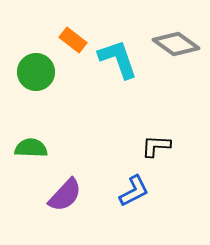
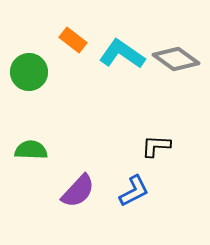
gray diamond: moved 15 px down
cyan L-shape: moved 4 px right, 5 px up; rotated 36 degrees counterclockwise
green circle: moved 7 px left
green semicircle: moved 2 px down
purple semicircle: moved 13 px right, 4 px up
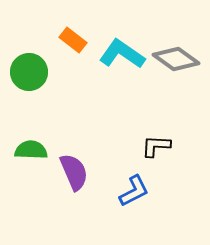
purple semicircle: moved 4 px left, 19 px up; rotated 66 degrees counterclockwise
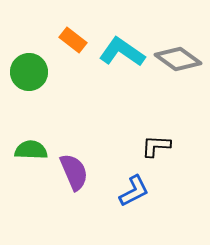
cyan L-shape: moved 2 px up
gray diamond: moved 2 px right
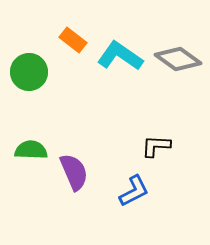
cyan L-shape: moved 2 px left, 4 px down
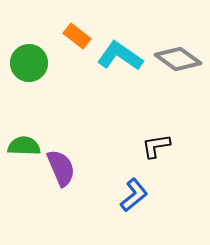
orange rectangle: moved 4 px right, 4 px up
green circle: moved 9 px up
black L-shape: rotated 12 degrees counterclockwise
green semicircle: moved 7 px left, 4 px up
purple semicircle: moved 13 px left, 4 px up
blue L-shape: moved 4 px down; rotated 12 degrees counterclockwise
